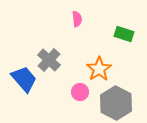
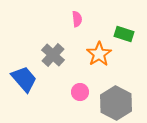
gray cross: moved 4 px right, 5 px up
orange star: moved 15 px up
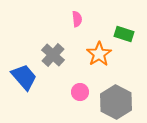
blue trapezoid: moved 2 px up
gray hexagon: moved 1 px up
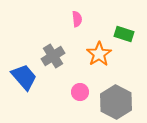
gray cross: moved 1 px down; rotated 15 degrees clockwise
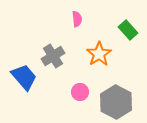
green rectangle: moved 4 px right, 4 px up; rotated 30 degrees clockwise
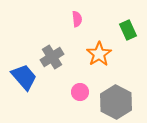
green rectangle: rotated 18 degrees clockwise
gray cross: moved 1 px left, 1 px down
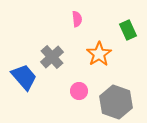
gray cross: rotated 10 degrees counterclockwise
pink circle: moved 1 px left, 1 px up
gray hexagon: rotated 8 degrees counterclockwise
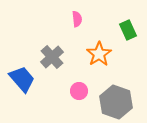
blue trapezoid: moved 2 px left, 2 px down
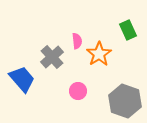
pink semicircle: moved 22 px down
pink circle: moved 1 px left
gray hexagon: moved 9 px right, 1 px up
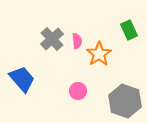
green rectangle: moved 1 px right
gray cross: moved 18 px up
